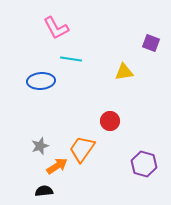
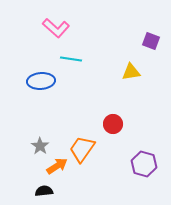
pink L-shape: rotated 20 degrees counterclockwise
purple square: moved 2 px up
yellow triangle: moved 7 px right
red circle: moved 3 px right, 3 px down
gray star: rotated 18 degrees counterclockwise
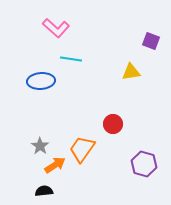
orange arrow: moved 2 px left, 1 px up
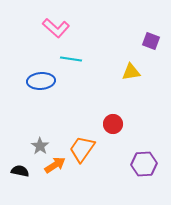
purple hexagon: rotated 20 degrees counterclockwise
black semicircle: moved 24 px left, 20 px up; rotated 18 degrees clockwise
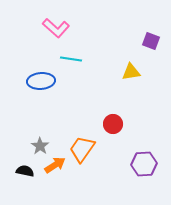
black semicircle: moved 5 px right
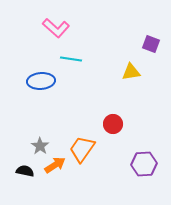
purple square: moved 3 px down
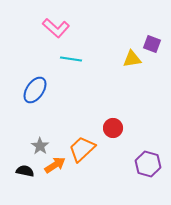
purple square: moved 1 px right
yellow triangle: moved 1 px right, 13 px up
blue ellipse: moved 6 px left, 9 px down; rotated 52 degrees counterclockwise
red circle: moved 4 px down
orange trapezoid: rotated 12 degrees clockwise
purple hexagon: moved 4 px right; rotated 20 degrees clockwise
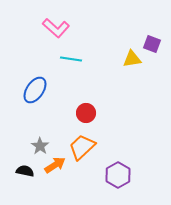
red circle: moved 27 px left, 15 px up
orange trapezoid: moved 2 px up
purple hexagon: moved 30 px left, 11 px down; rotated 15 degrees clockwise
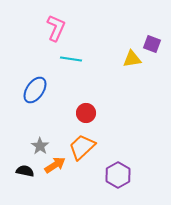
pink L-shape: rotated 108 degrees counterclockwise
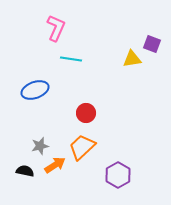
blue ellipse: rotated 36 degrees clockwise
gray star: rotated 24 degrees clockwise
